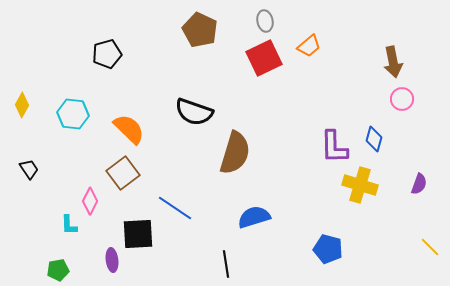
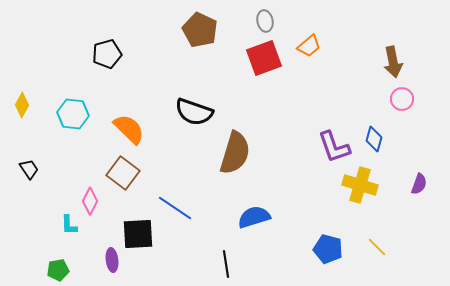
red square: rotated 6 degrees clockwise
purple L-shape: rotated 18 degrees counterclockwise
brown square: rotated 16 degrees counterclockwise
yellow line: moved 53 px left
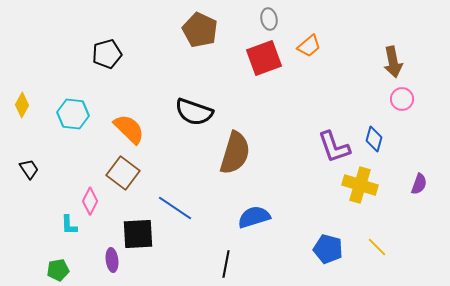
gray ellipse: moved 4 px right, 2 px up
black line: rotated 20 degrees clockwise
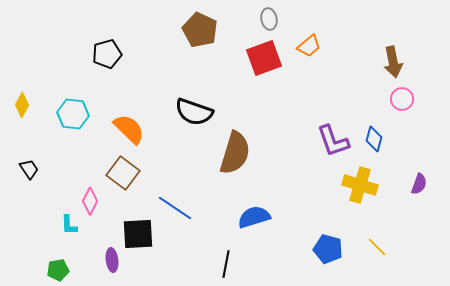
purple L-shape: moved 1 px left, 6 px up
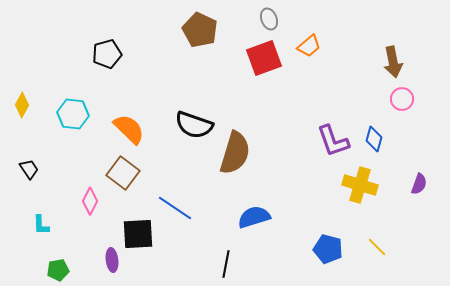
gray ellipse: rotated 10 degrees counterclockwise
black semicircle: moved 13 px down
cyan L-shape: moved 28 px left
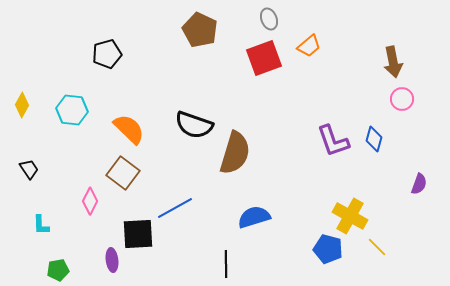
cyan hexagon: moved 1 px left, 4 px up
yellow cross: moved 10 px left, 31 px down; rotated 12 degrees clockwise
blue line: rotated 63 degrees counterclockwise
black line: rotated 12 degrees counterclockwise
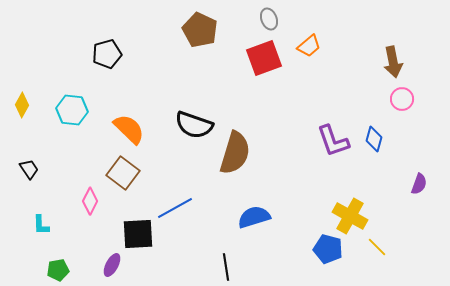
purple ellipse: moved 5 px down; rotated 35 degrees clockwise
black line: moved 3 px down; rotated 8 degrees counterclockwise
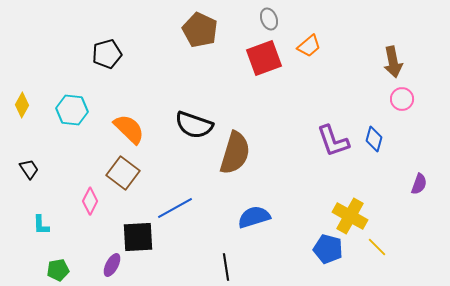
black square: moved 3 px down
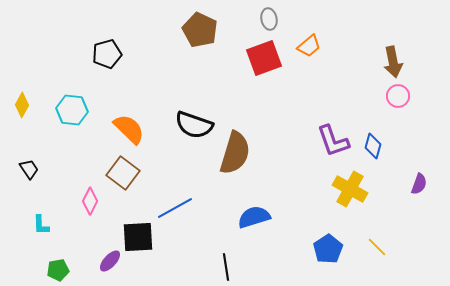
gray ellipse: rotated 10 degrees clockwise
pink circle: moved 4 px left, 3 px up
blue diamond: moved 1 px left, 7 px down
yellow cross: moved 27 px up
blue pentagon: rotated 24 degrees clockwise
purple ellipse: moved 2 px left, 4 px up; rotated 15 degrees clockwise
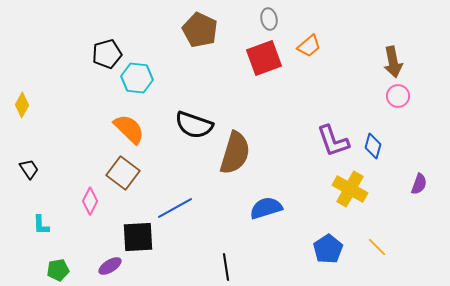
cyan hexagon: moved 65 px right, 32 px up
blue semicircle: moved 12 px right, 9 px up
purple ellipse: moved 5 px down; rotated 15 degrees clockwise
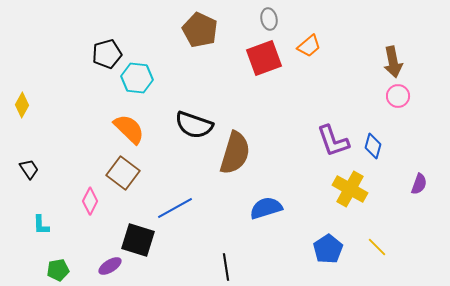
black square: moved 3 px down; rotated 20 degrees clockwise
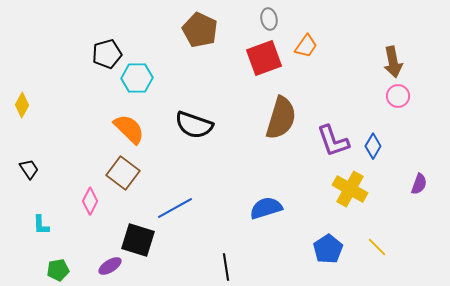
orange trapezoid: moved 3 px left; rotated 15 degrees counterclockwise
cyan hexagon: rotated 8 degrees counterclockwise
blue diamond: rotated 15 degrees clockwise
brown semicircle: moved 46 px right, 35 px up
